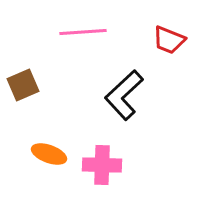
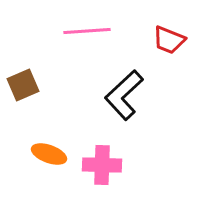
pink line: moved 4 px right, 1 px up
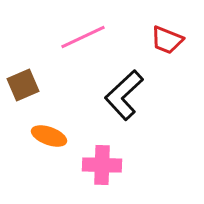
pink line: moved 4 px left, 6 px down; rotated 21 degrees counterclockwise
red trapezoid: moved 2 px left
orange ellipse: moved 18 px up
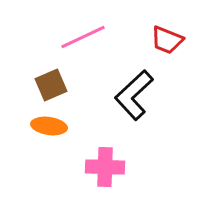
brown square: moved 28 px right
black L-shape: moved 10 px right
orange ellipse: moved 10 px up; rotated 12 degrees counterclockwise
pink cross: moved 3 px right, 2 px down
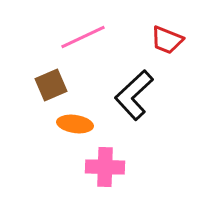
orange ellipse: moved 26 px right, 2 px up
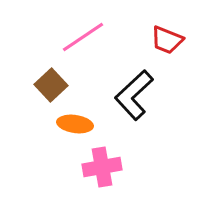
pink line: rotated 9 degrees counterclockwise
brown square: rotated 20 degrees counterclockwise
pink cross: moved 3 px left; rotated 12 degrees counterclockwise
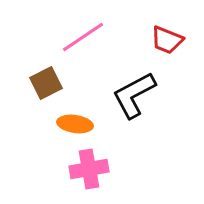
brown square: moved 5 px left, 2 px up; rotated 16 degrees clockwise
black L-shape: rotated 15 degrees clockwise
pink cross: moved 13 px left, 2 px down
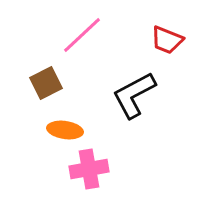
pink line: moved 1 px left, 2 px up; rotated 9 degrees counterclockwise
orange ellipse: moved 10 px left, 6 px down
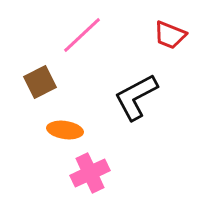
red trapezoid: moved 3 px right, 5 px up
brown square: moved 6 px left, 1 px up
black L-shape: moved 2 px right, 2 px down
pink cross: moved 1 px right, 4 px down; rotated 15 degrees counterclockwise
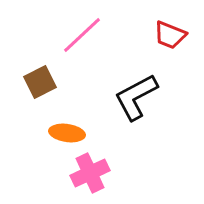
orange ellipse: moved 2 px right, 3 px down
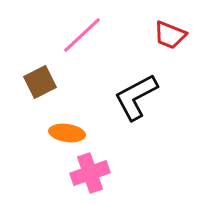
pink cross: rotated 6 degrees clockwise
